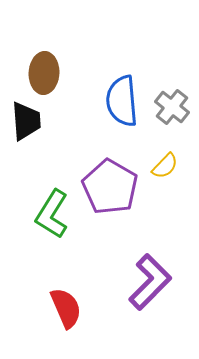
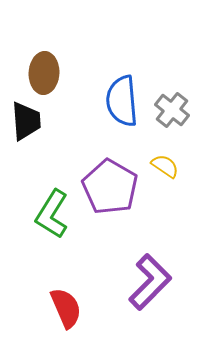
gray cross: moved 3 px down
yellow semicircle: rotated 100 degrees counterclockwise
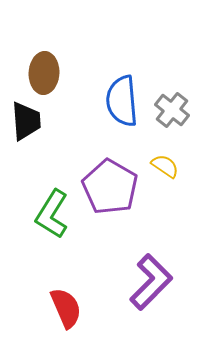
purple L-shape: moved 1 px right
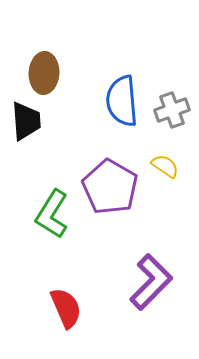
gray cross: rotated 32 degrees clockwise
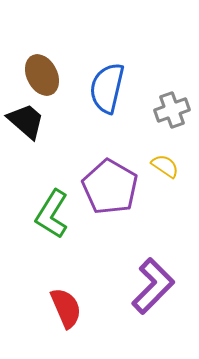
brown ellipse: moved 2 px left, 2 px down; rotated 30 degrees counterclockwise
blue semicircle: moved 15 px left, 13 px up; rotated 18 degrees clockwise
black trapezoid: rotated 45 degrees counterclockwise
purple L-shape: moved 2 px right, 4 px down
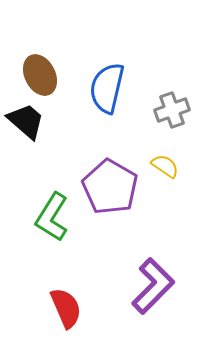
brown ellipse: moved 2 px left
green L-shape: moved 3 px down
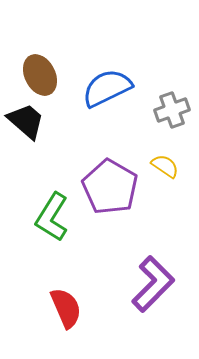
blue semicircle: rotated 51 degrees clockwise
purple L-shape: moved 2 px up
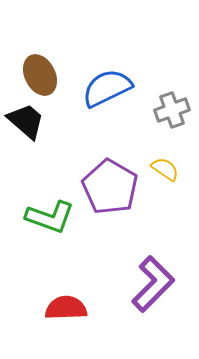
yellow semicircle: moved 3 px down
green L-shape: moved 2 px left; rotated 102 degrees counterclockwise
red semicircle: rotated 69 degrees counterclockwise
